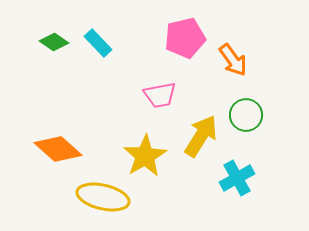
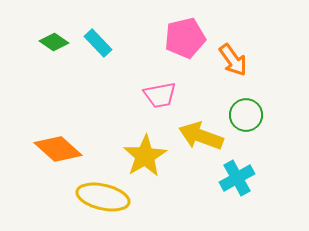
yellow arrow: rotated 102 degrees counterclockwise
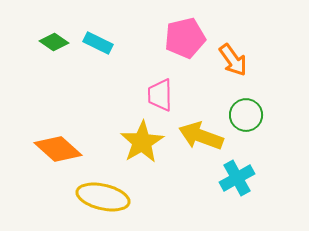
cyan rectangle: rotated 20 degrees counterclockwise
pink trapezoid: rotated 100 degrees clockwise
yellow star: moved 3 px left, 14 px up
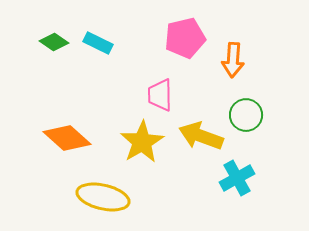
orange arrow: rotated 40 degrees clockwise
orange diamond: moved 9 px right, 11 px up
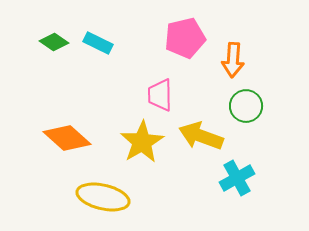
green circle: moved 9 px up
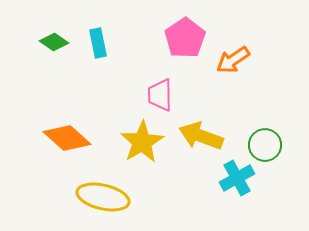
pink pentagon: rotated 21 degrees counterclockwise
cyan rectangle: rotated 52 degrees clockwise
orange arrow: rotated 52 degrees clockwise
green circle: moved 19 px right, 39 px down
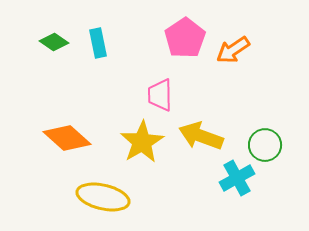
orange arrow: moved 10 px up
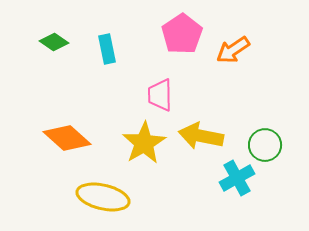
pink pentagon: moved 3 px left, 4 px up
cyan rectangle: moved 9 px right, 6 px down
yellow arrow: rotated 9 degrees counterclockwise
yellow star: moved 2 px right, 1 px down
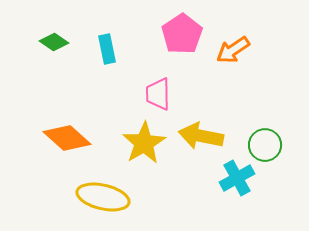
pink trapezoid: moved 2 px left, 1 px up
